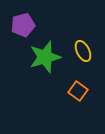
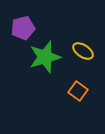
purple pentagon: moved 3 px down
yellow ellipse: rotated 30 degrees counterclockwise
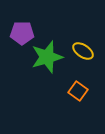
purple pentagon: moved 1 px left, 5 px down; rotated 15 degrees clockwise
green star: moved 2 px right
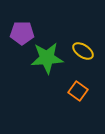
green star: moved 1 px down; rotated 12 degrees clockwise
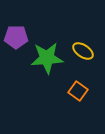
purple pentagon: moved 6 px left, 4 px down
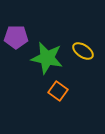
green star: rotated 16 degrees clockwise
orange square: moved 20 px left
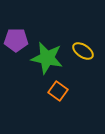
purple pentagon: moved 3 px down
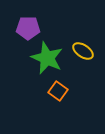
purple pentagon: moved 12 px right, 12 px up
green star: rotated 12 degrees clockwise
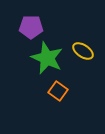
purple pentagon: moved 3 px right, 1 px up
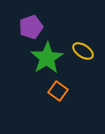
purple pentagon: rotated 20 degrees counterclockwise
green star: rotated 16 degrees clockwise
